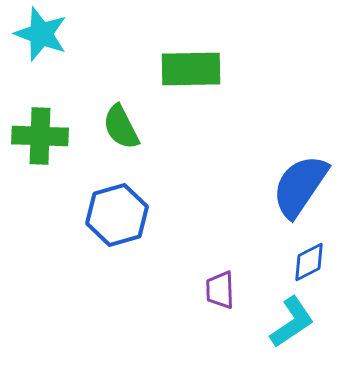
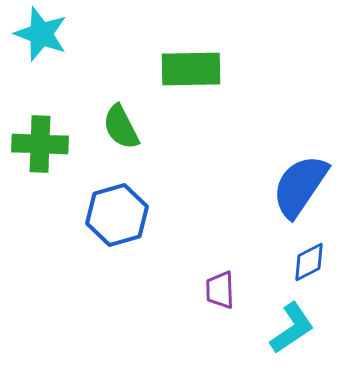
green cross: moved 8 px down
cyan L-shape: moved 6 px down
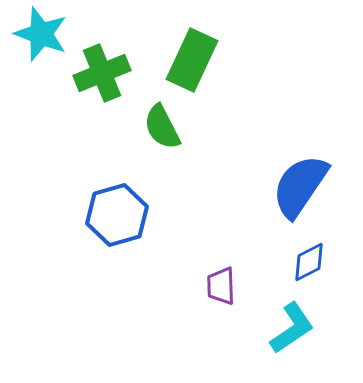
green rectangle: moved 1 px right, 9 px up; rotated 64 degrees counterclockwise
green semicircle: moved 41 px right
green cross: moved 62 px right, 71 px up; rotated 24 degrees counterclockwise
purple trapezoid: moved 1 px right, 4 px up
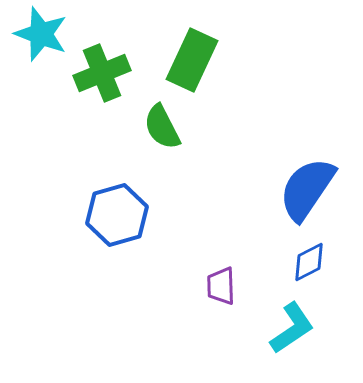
blue semicircle: moved 7 px right, 3 px down
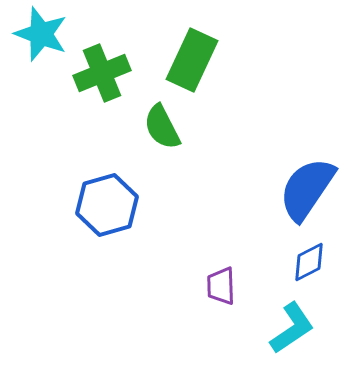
blue hexagon: moved 10 px left, 10 px up
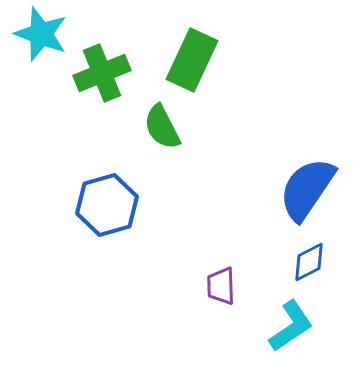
cyan L-shape: moved 1 px left, 2 px up
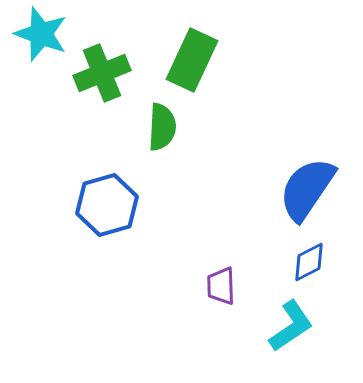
green semicircle: rotated 150 degrees counterclockwise
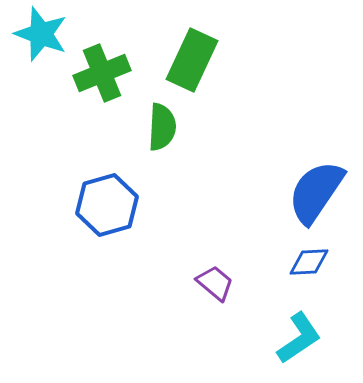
blue semicircle: moved 9 px right, 3 px down
blue diamond: rotated 24 degrees clockwise
purple trapezoid: moved 6 px left, 3 px up; rotated 132 degrees clockwise
cyan L-shape: moved 8 px right, 12 px down
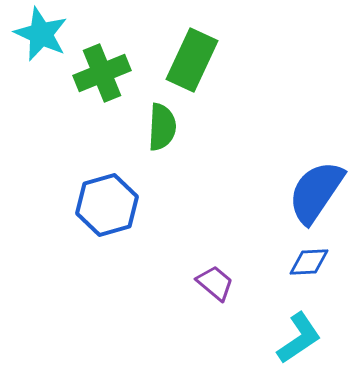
cyan star: rotated 4 degrees clockwise
